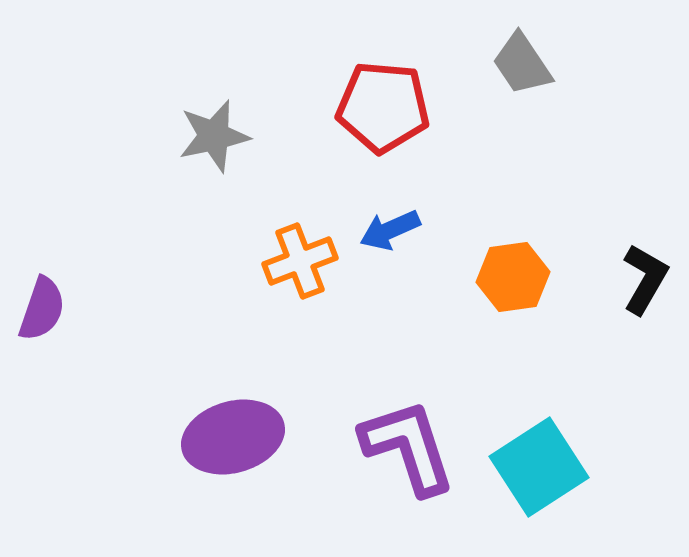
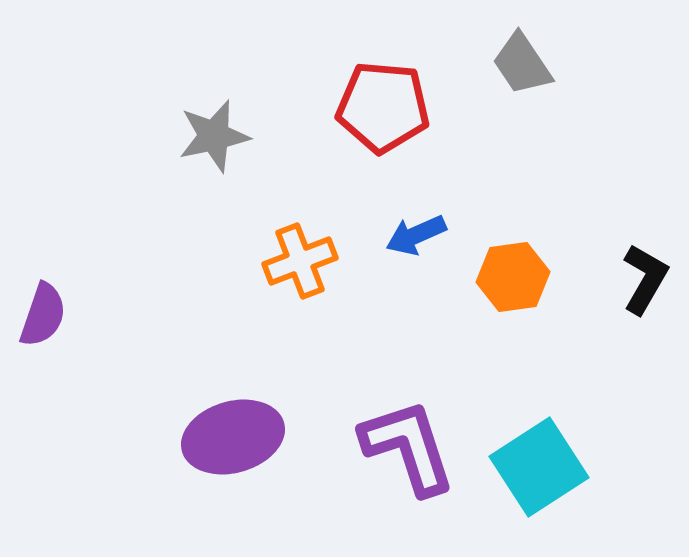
blue arrow: moved 26 px right, 5 px down
purple semicircle: moved 1 px right, 6 px down
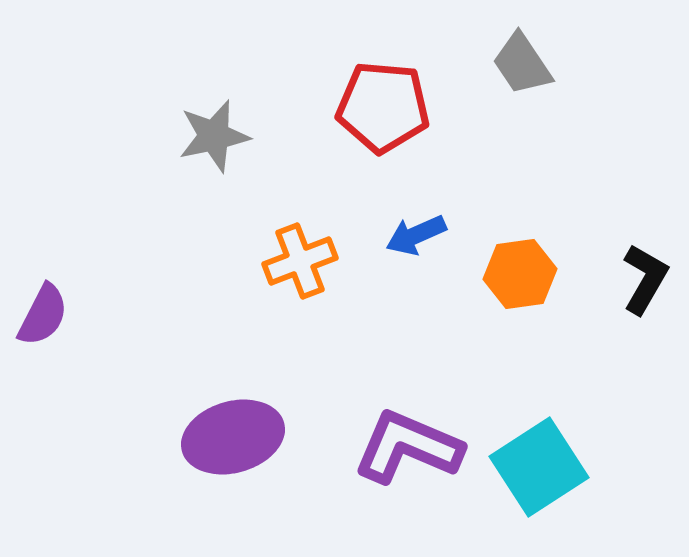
orange hexagon: moved 7 px right, 3 px up
purple semicircle: rotated 8 degrees clockwise
purple L-shape: rotated 49 degrees counterclockwise
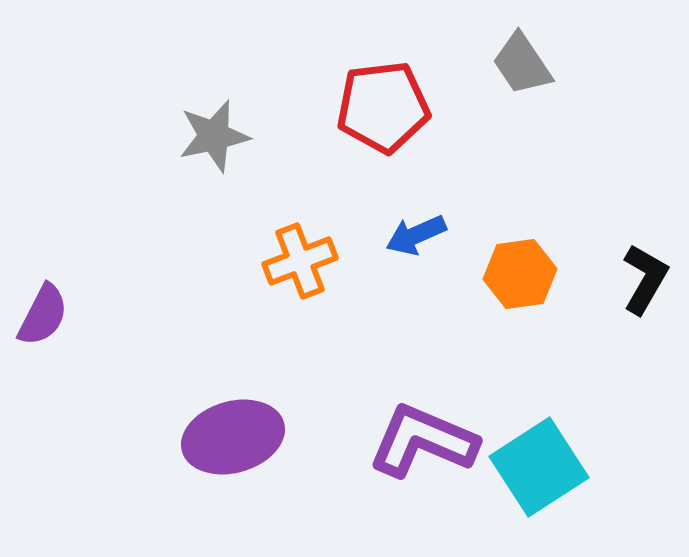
red pentagon: rotated 12 degrees counterclockwise
purple L-shape: moved 15 px right, 6 px up
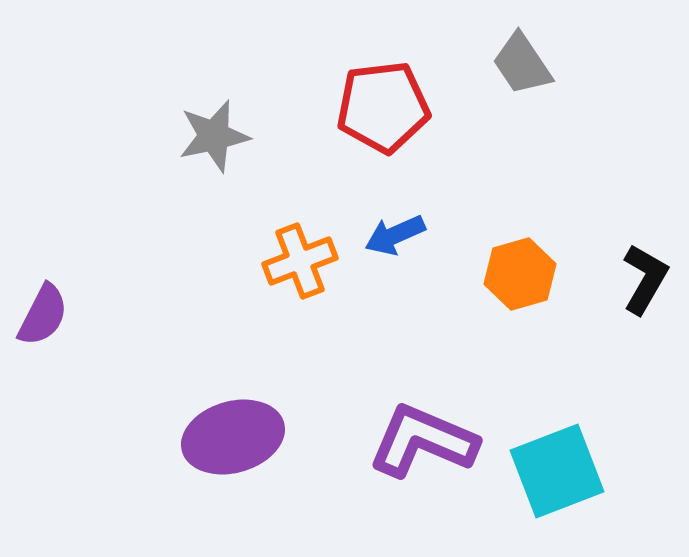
blue arrow: moved 21 px left
orange hexagon: rotated 8 degrees counterclockwise
cyan square: moved 18 px right, 4 px down; rotated 12 degrees clockwise
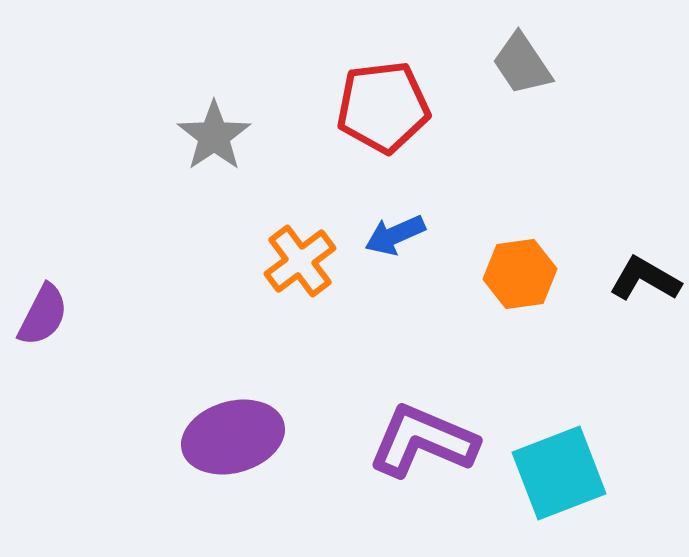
gray star: rotated 22 degrees counterclockwise
orange cross: rotated 16 degrees counterclockwise
orange hexagon: rotated 8 degrees clockwise
black L-shape: rotated 90 degrees counterclockwise
cyan square: moved 2 px right, 2 px down
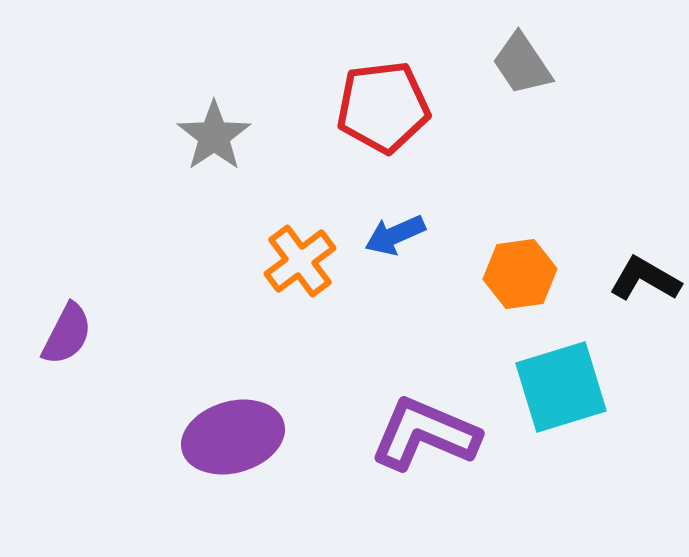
purple semicircle: moved 24 px right, 19 px down
purple L-shape: moved 2 px right, 7 px up
cyan square: moved 2 px right, 86 px up; rotated 4 degrees clockwise
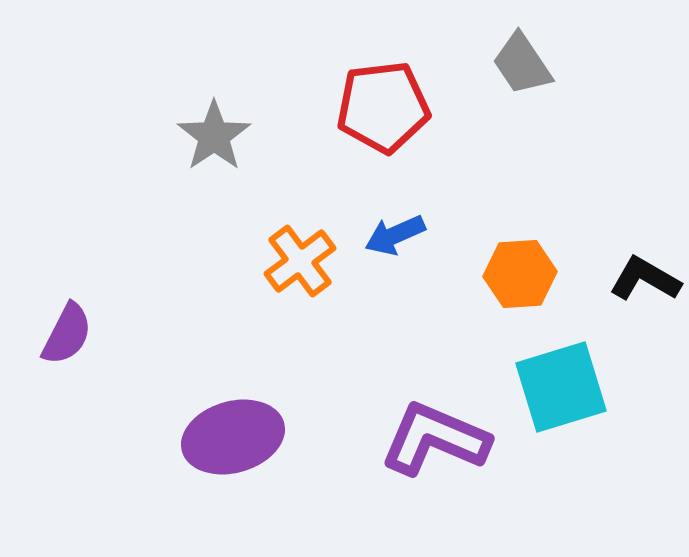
orange hexagon: rotated 4 degrees clockwise
purple L-shape: moved 10 px right, 5 px down
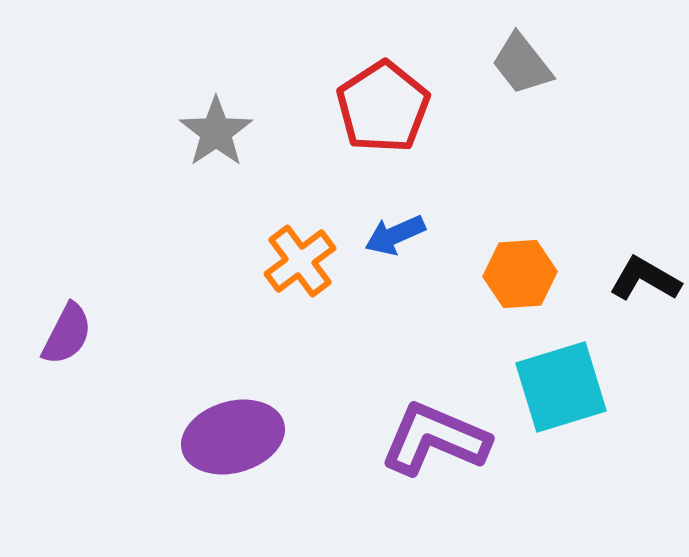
gray trapezoid: rotated 4 degrees counterclockwise
red pentagon: rotated 26 degrees counterclockwise
gray star: moved 2 px right, 4 px up
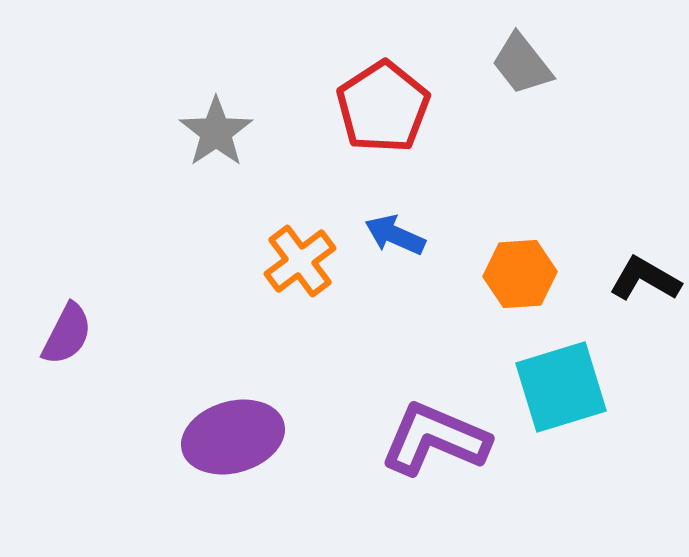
blue arrow: rotated 48 degrees clockwise
